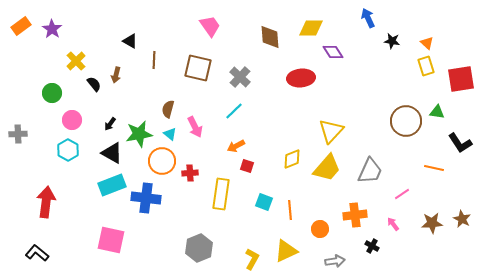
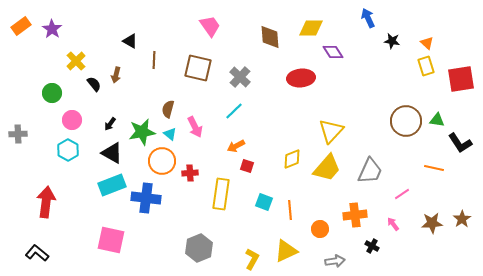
green triangle at (437, 112): moved 8 px down
green star at (139, 134): moved 3 px right, 2 px up
brown star at (462, 219): rotated 12 degrees clockwise
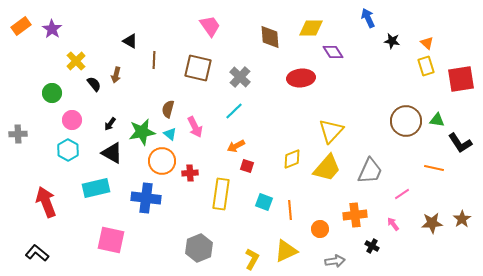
cyan rectangle at (112, 185): moved 16 px left, 3 px down; rotated 8 degrees clockwise
red arrow at (46, 202): rotated 28 degrees counterclockwise
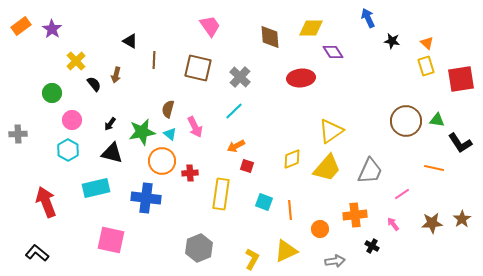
yellow triangle at (331, 131): rotated 12 degrees clockwise
black triangle at (112, 153): rotated 15 degrees counterclockwise
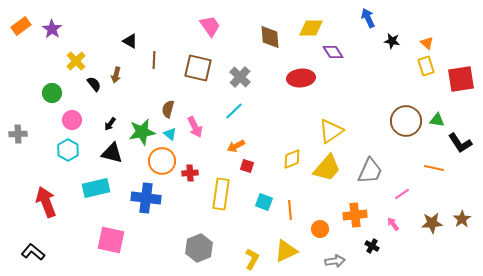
black L-shape at (37, 253): moved 4 px left, 1 px up
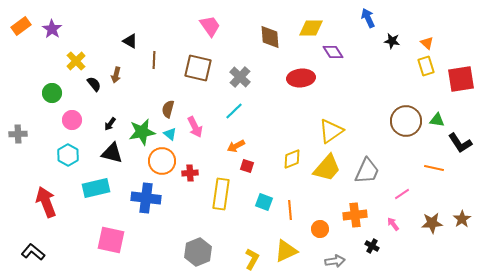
cyan hexagon at (68, 150): moved 5 px down
gray trapezoid at (370, 171): moved 3 px left
gray hexagon at (199, 248): moved 1 px left, 4 px down
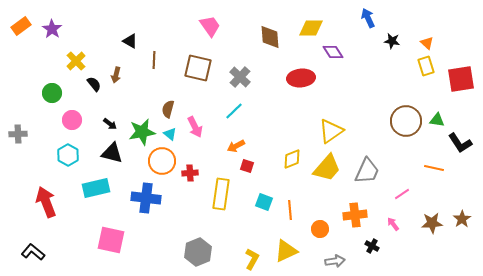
black arrow at (110, 124): rotated 88 degrees counterclockwise
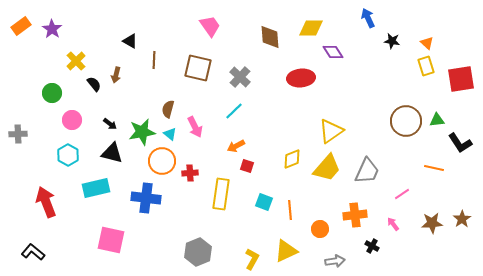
green triangle at (437, 120): rotated 14 degrees counterclockwise
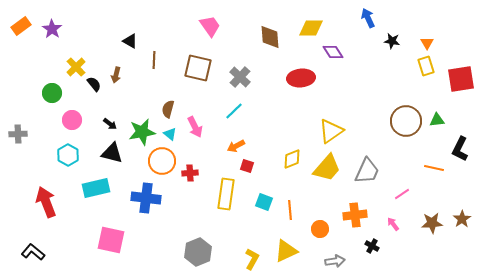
orange triangle at (427, 43): rotated 16 degrees clockwise
yellow cross at (76, 61): moved 6 px down
black L-shape at (460, 143): moved 6 px down; rotated 60 degrees clockwise
yellow rectangle at (221, 194): moved 5 px right
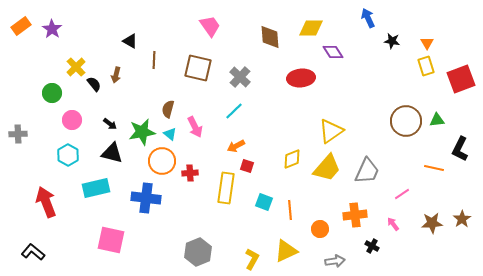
red square at (461, 79): rotated 12 degrees counterclockwise
yellow rectangle at (226, 194): moved 6 px up
